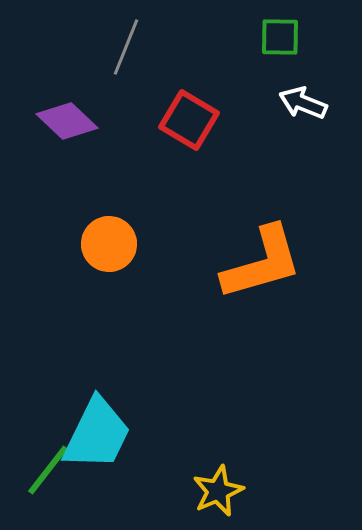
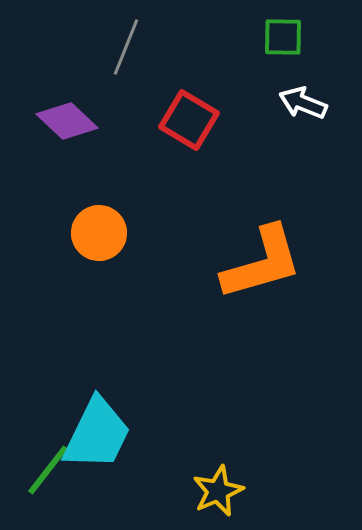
green square: moved 3 px right
orange circle: moved 10 px left, 11 px up
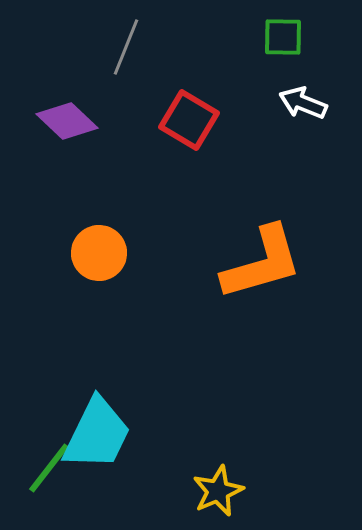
orange circle: moved 20 px down
green line: moved 1 px right, 2 px up
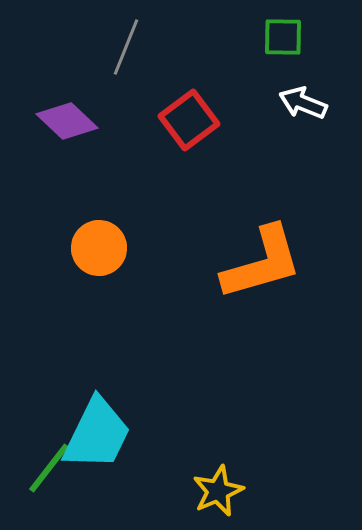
red square: rotated 22 degrees clockwise
orange circle: moved 5 px up
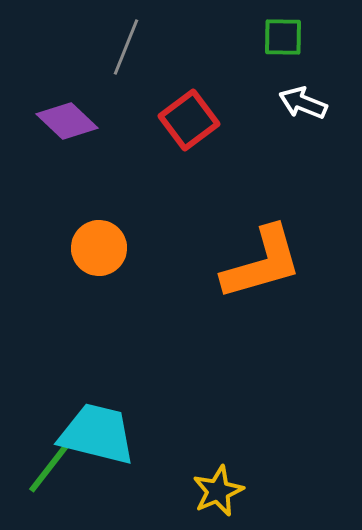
cyan trapezoid: rotated 102 degrees counterclockwise
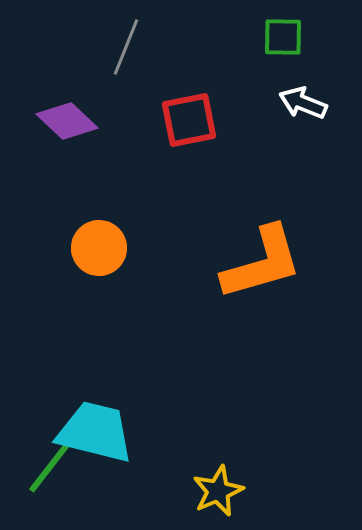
red square: rotated 26 degrees clockwise
cyan trapezoid: moved 2 px left, 2 px up
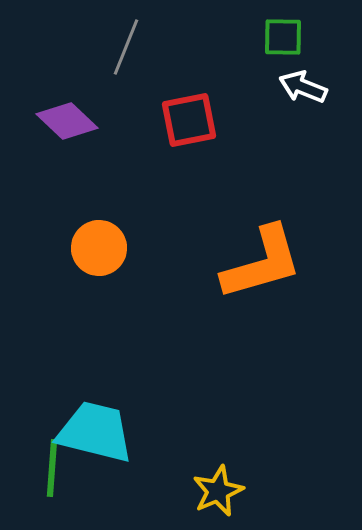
white arrow: moved 16 px up
green line: moved 3 px right; rotated 34 degrees counterclockwise
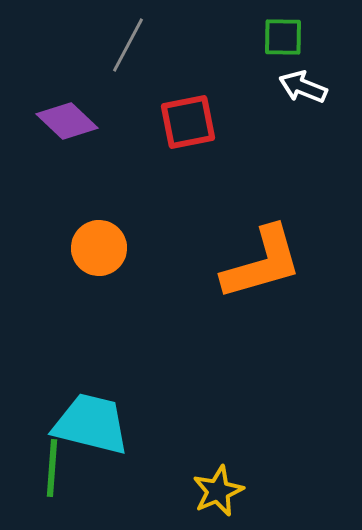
gray line: moved 2 px right, 2 px up; rotated 6 degrees clockwise
red square: moved 1 px left, 2 px down
cyan trapezoid: moved 4 px left, 8 px up
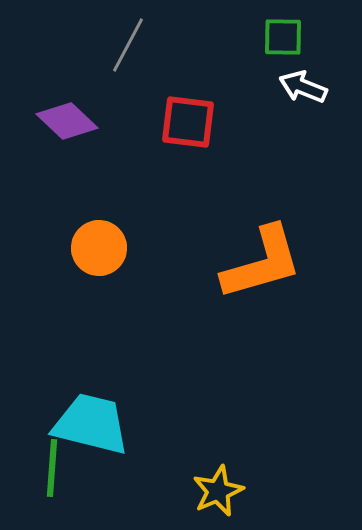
red square: rotated 18 degrees clockwise
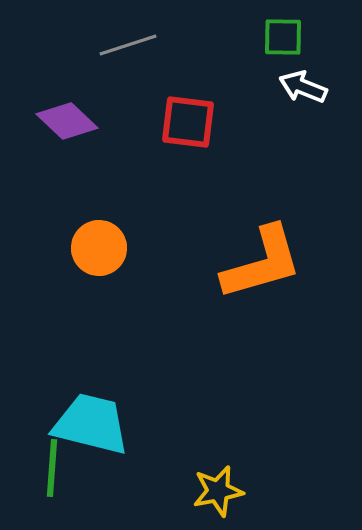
gray line: rotated 44 degrees clockwise
yellow star: rotated 12 degrees clockwise
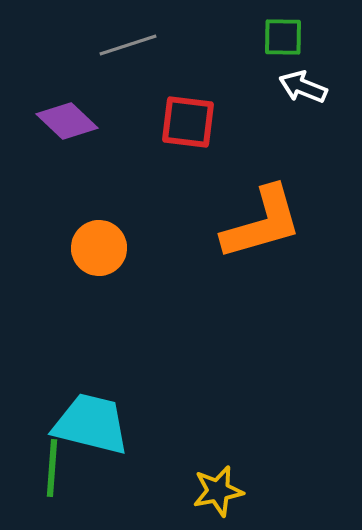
orange L-shape: moved 40 px up
